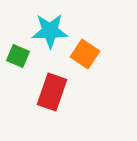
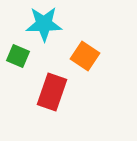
cyan star: moved 6 px left, 7 px up
orange square: moved 2 px down
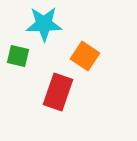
green square: rotated 10 degrees counterclockwise
red rectangle: moved 6 px right
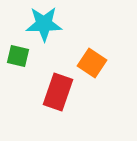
orange square: moved 7 px right, 7 px down
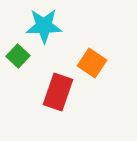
cyan star: moved 2 px down
green square: rotated 30 degrees clockwise
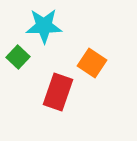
green square: moved 1 px down
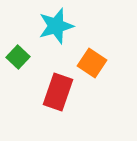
cyan star: moved 12 px right; rotated 15 degrees counterclockwise
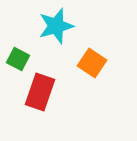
green square: moved 2 px down; rotated 15 degrees counterclockwise
red rectangle: moved 18 px left
